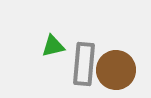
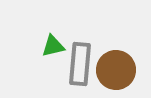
gray rectangle: moved 4 px left
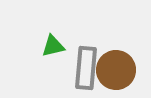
gray rectangle: moved 6 px right, 4 px down
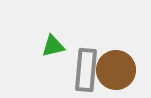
gray rectangle: moved 2 px down
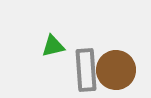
gray rectangle: rotated 9 degrees counterclockwise
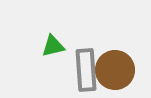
brown circle: moved 1 px left
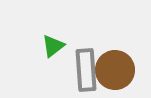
green triangle: rotated 25 degrees counterclockwise
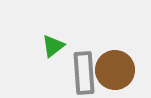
gray rectangle: moved 2 px left, 3 px down
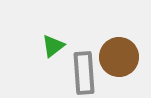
brown circle: moved 4 px right, 13 px up
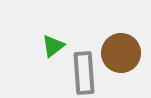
brown circle: moved 2 px right, 4 px up
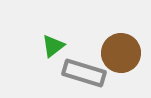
gray rectangle: rotated 69 degrees counterclockwise
